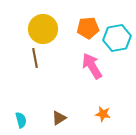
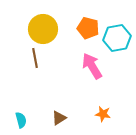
orange pentagon: rotated 20 degrees clockwise
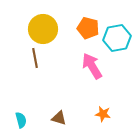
brown triangle: rotated 49 degrees clockwise
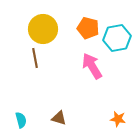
orange star: moved 15 px right, 5 px down
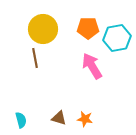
orange pentagon: rotated 15 degrees counterclockwise
orange star: moved 33 px left
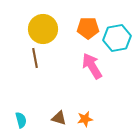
orange star: rotated 21 degrees counterclockwise
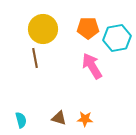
orange star: rotated 14 degrees clockwise
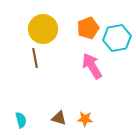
orange pentagon: rotated 20 degrees counterclockwise
